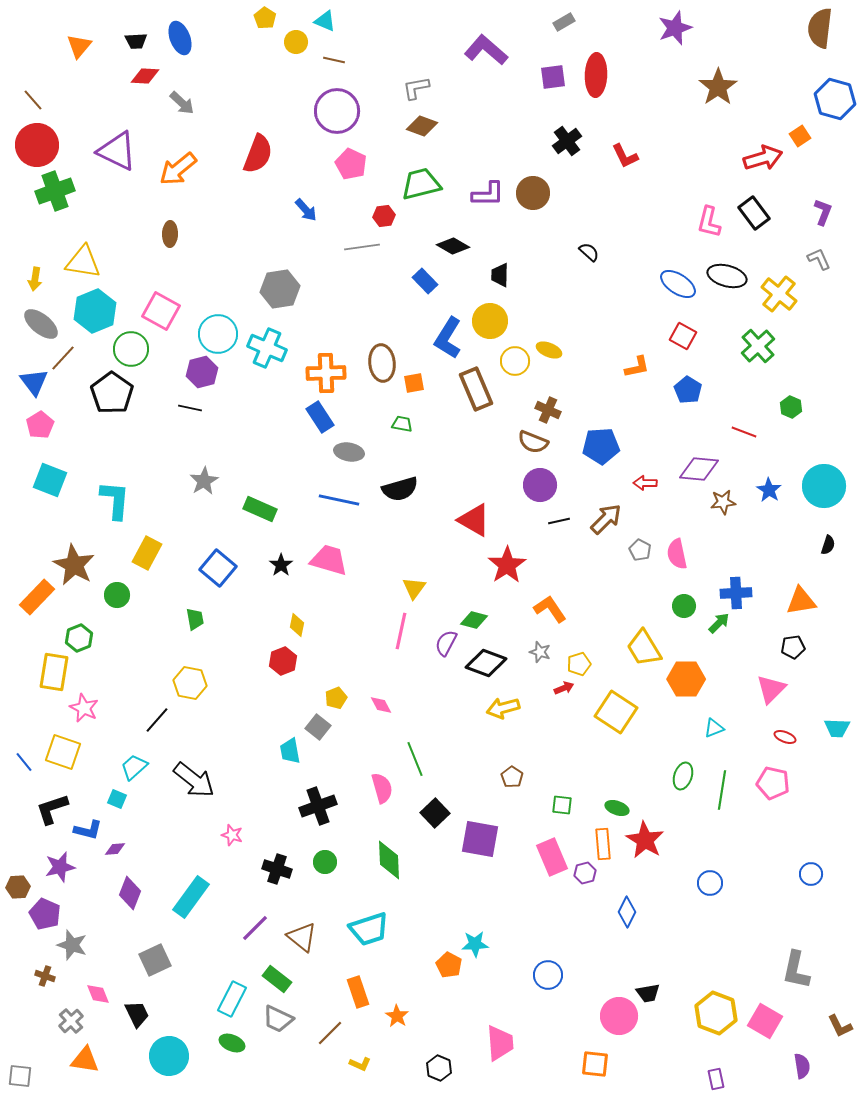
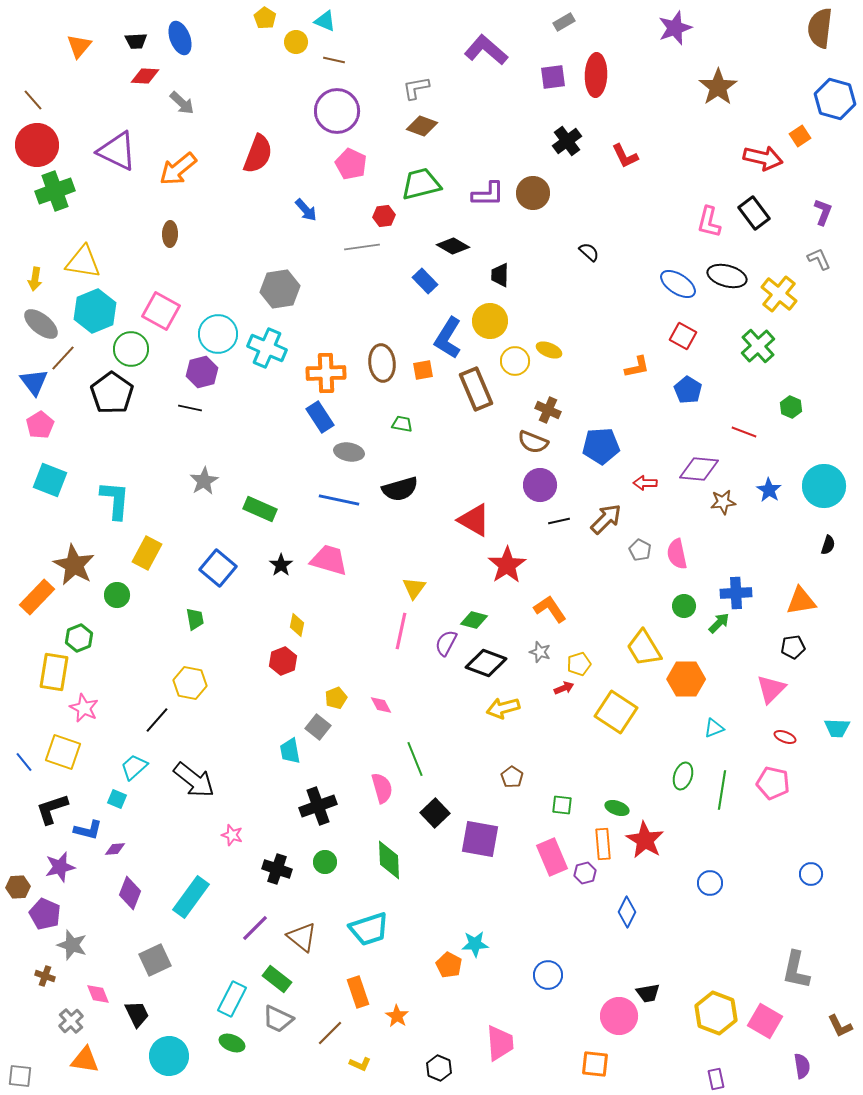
red arrow at (763, 158): rotated 30 degrees clockwise
orange square at (414, 383): moved 9 px right, 13 px up
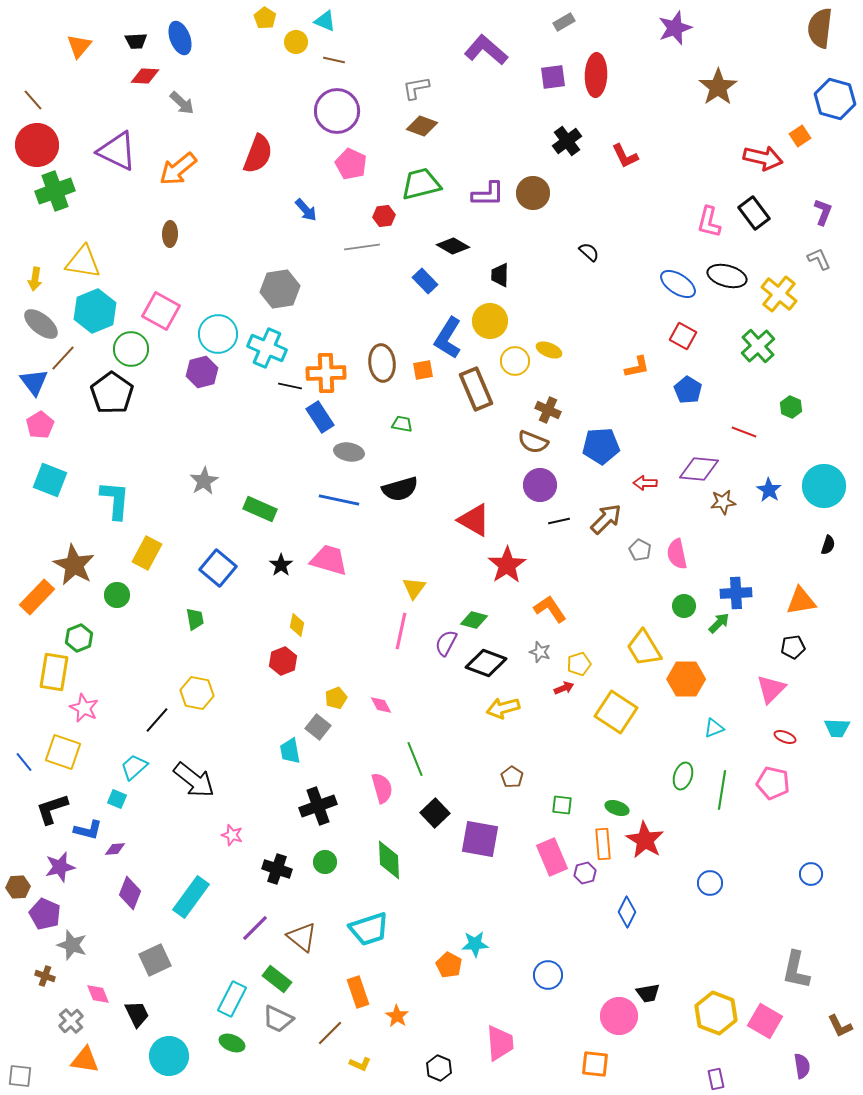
black line at (190, 408): moved 100 px right, 22 px up
yellow hexagon at (190, 683): moved 7 px right, 10 px down
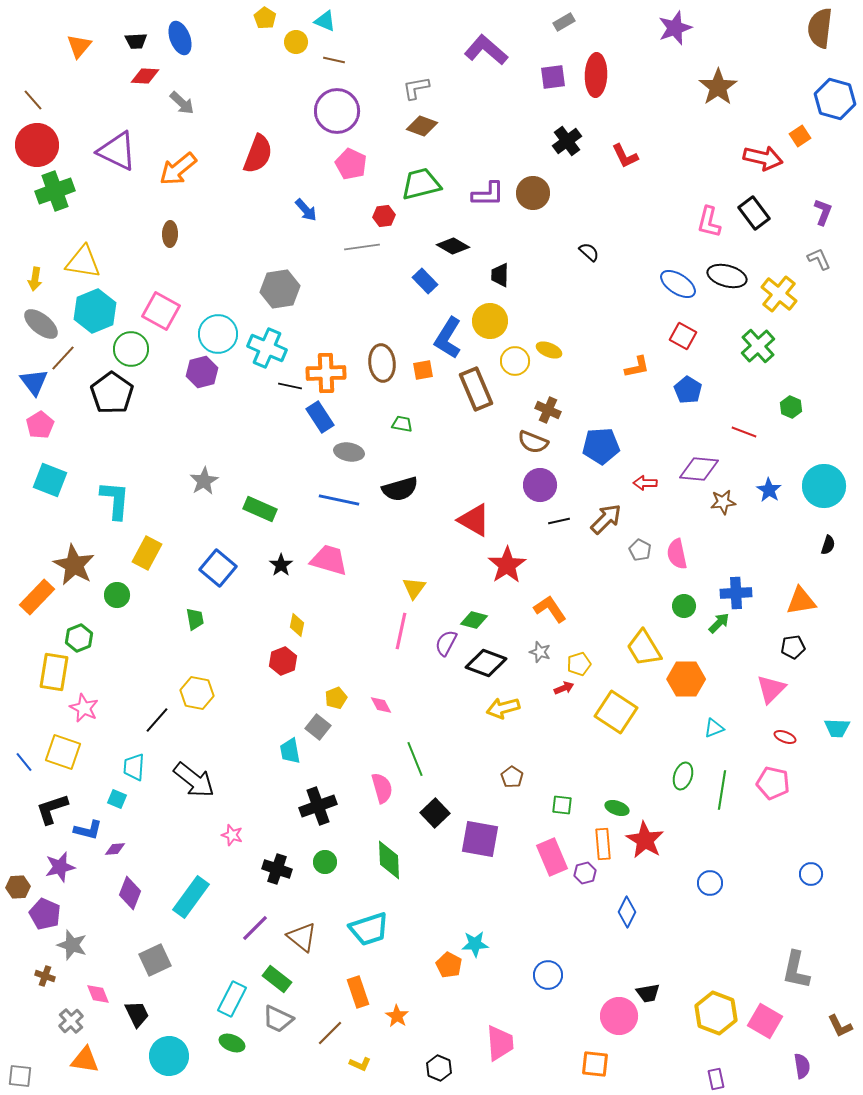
cyan trapezoid at (134, 767): rotated 44 degrees counterclockwise
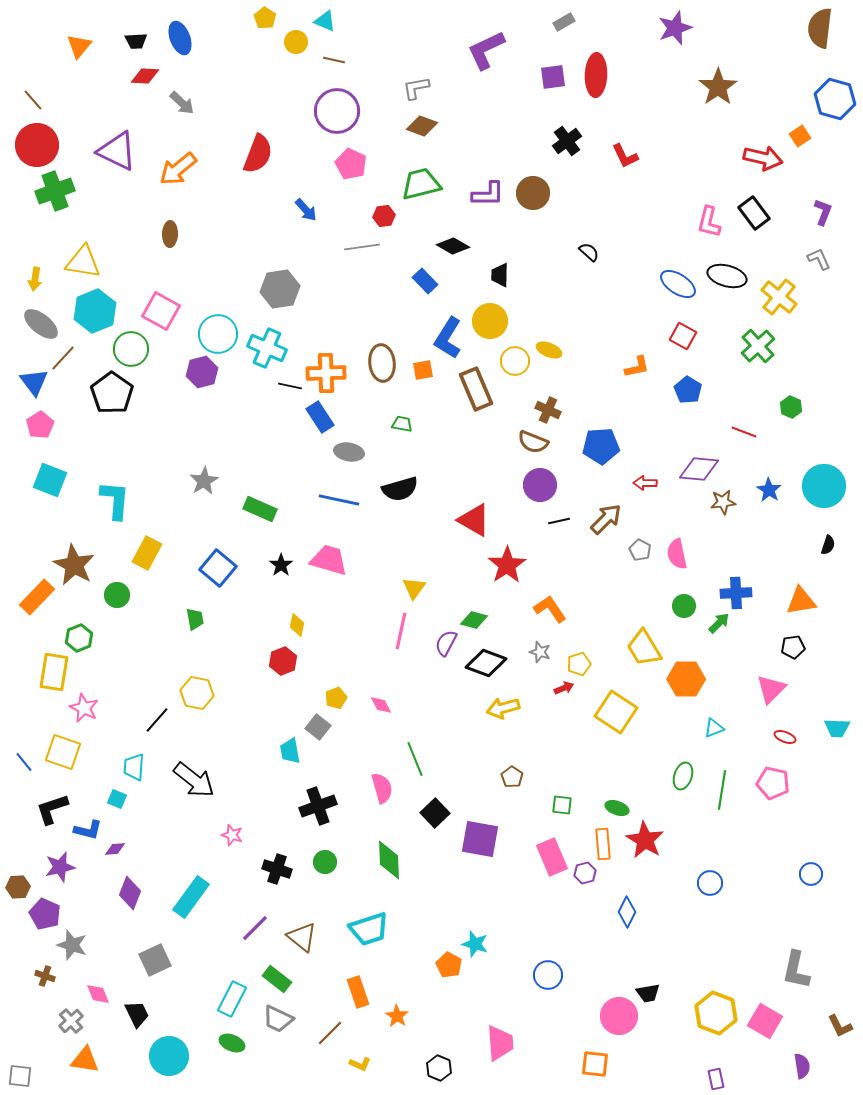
purple L-shape at (486, 50): rotated 66 degrees counterclockwise
yellow cross at (779, 294): moved 3 px down
cyan star at (475, 944): rotated 20 degrees clockwise
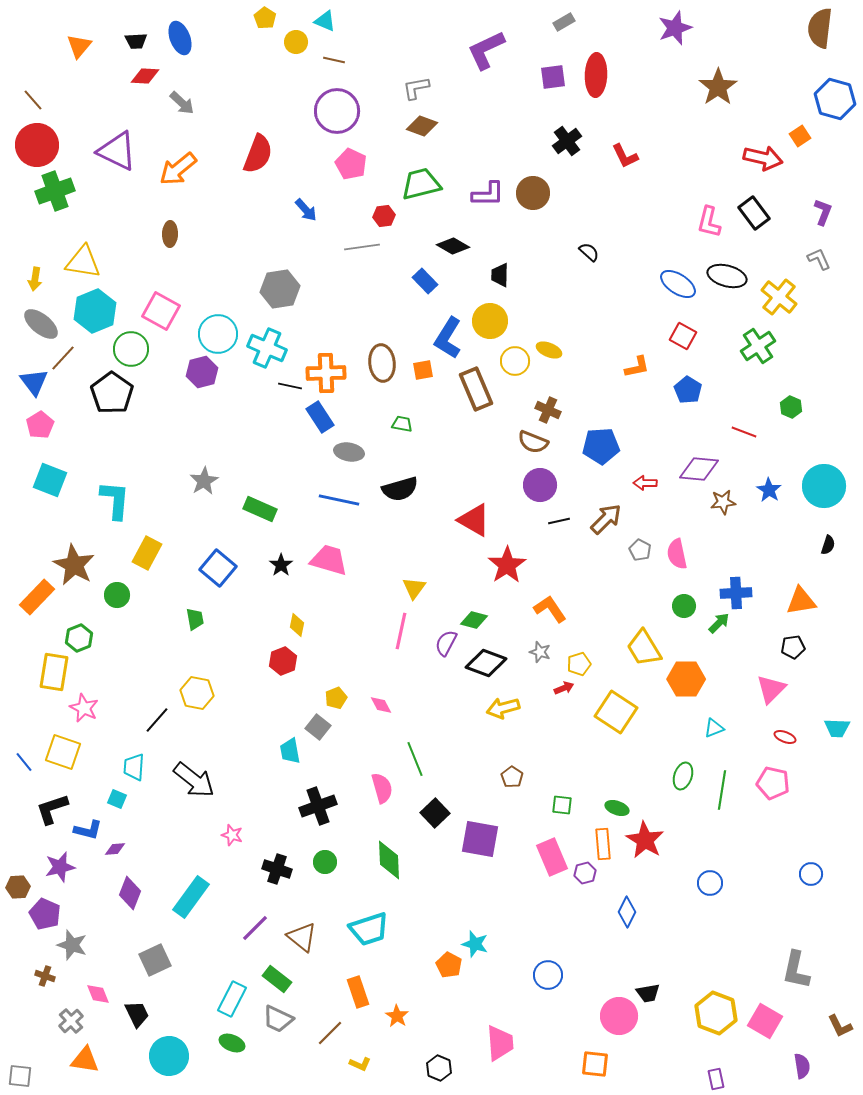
green cross at (758, 346): rotated 8 degrees clockwise
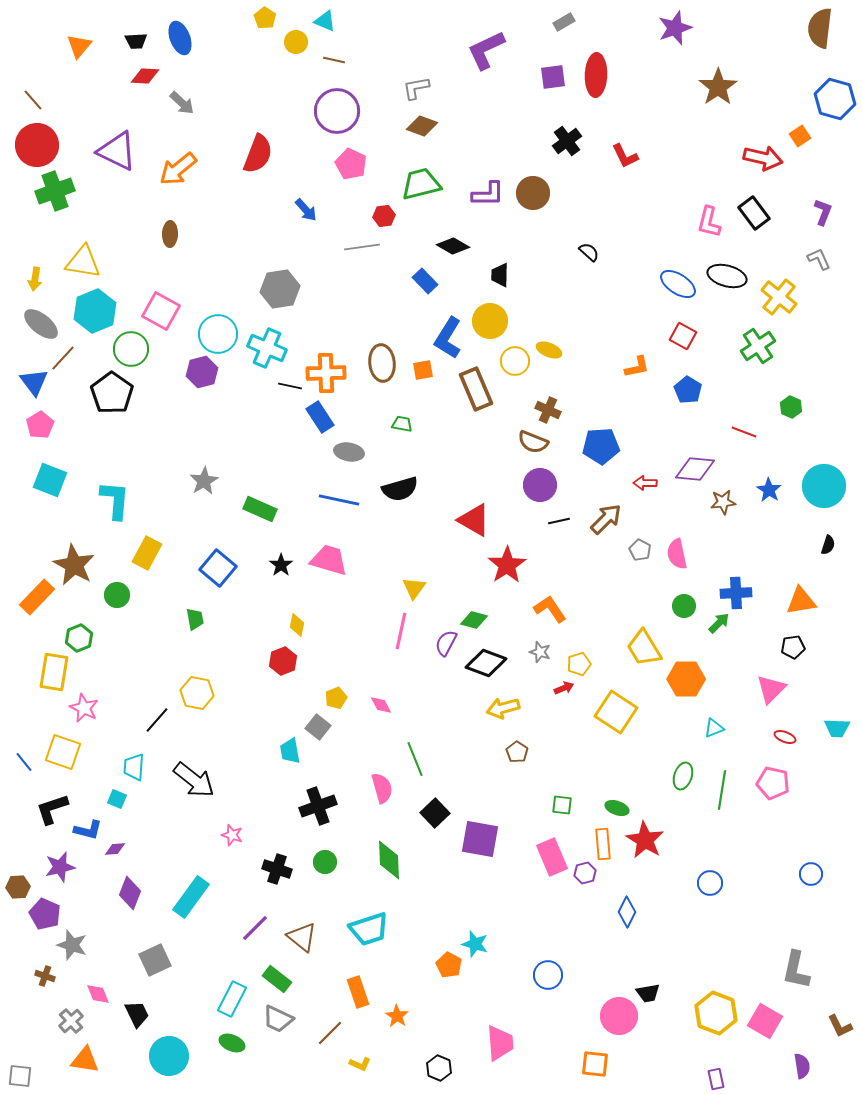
purple diamond at (699, 469): moved 4 px left
brown pentagon at (512, 777): moved 5 px right, 25 px up
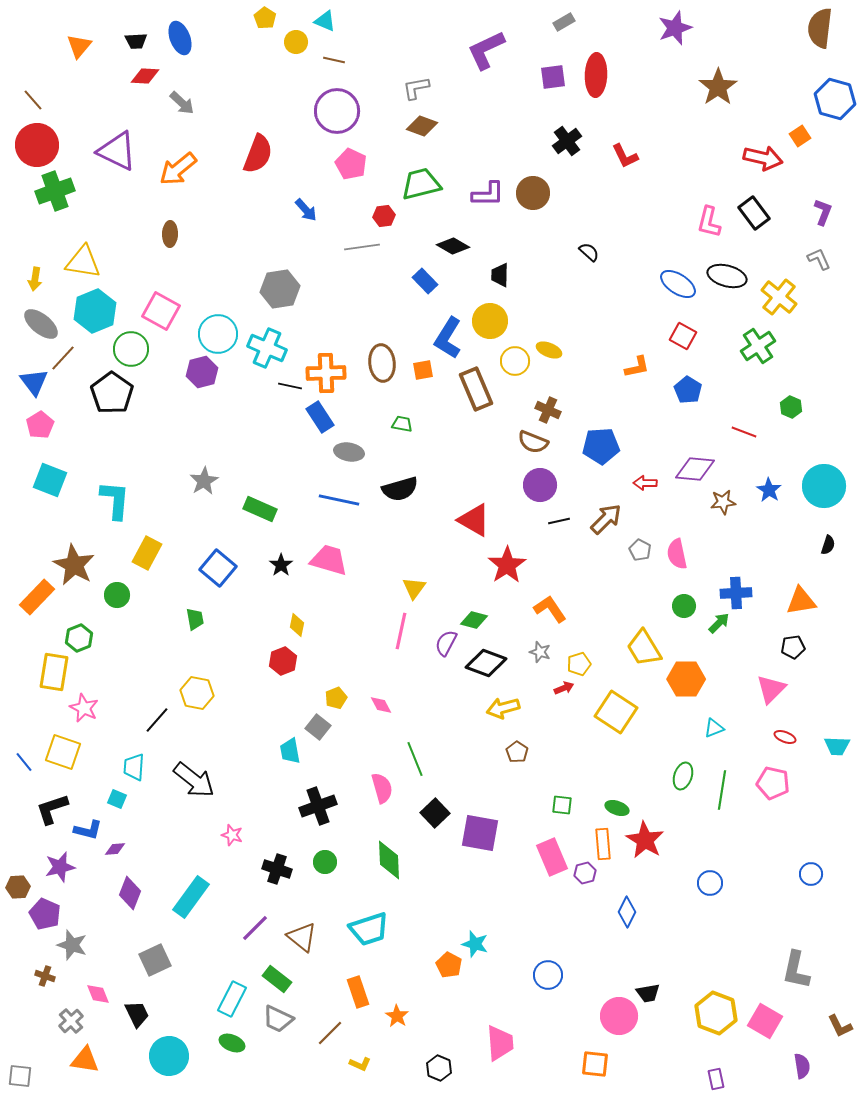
cyan trapezoid at (837, 728): moved 18 px down
purple square at (480, 839): moved 6 px up
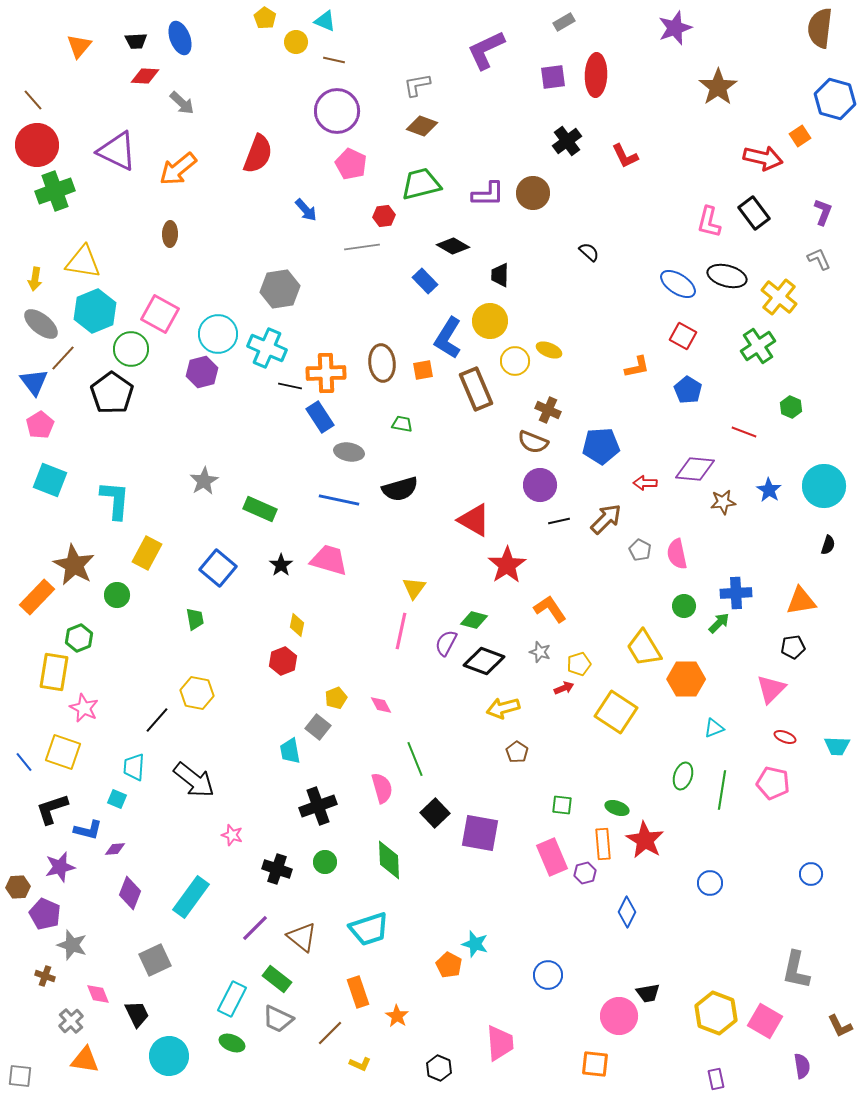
gray L-shape at (416, 88): moved 1 px right, 3 px up
pink square at (161, 311): moved 1 px left, 3 px down
black diamond at (486, 663): moved 2 px left, 2 px up
